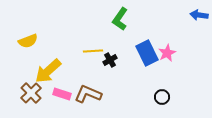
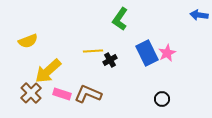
black circle: moved 2 px down
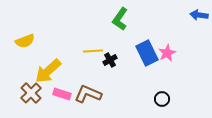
yellow semicircle: moved 3 px left
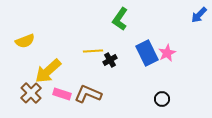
blue arrow: rotated 54 degrees counterclockwise
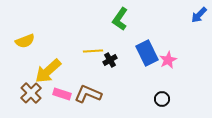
pink star: moved 1 px right, 7 px down
